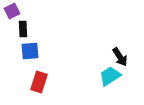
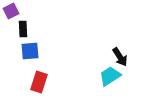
purple square: moved 1 px left
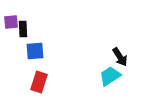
purple square: moved 11 px down; rotated 21 degrees clockwise
blue square: moved 5 px right
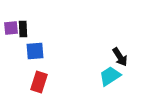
purple square: moved 6 px down
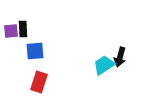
purple square: moved 3 px down
black arrow: rotated 48 degrees clockwise
cyan trapezoid: moved 6 px left, 11 px up
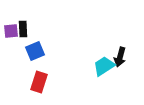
blue square: rotated 18 degrees counterclockwise
cyan trapezoid: moved 1 px down
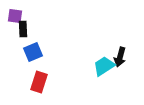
purple square: moved 4 px right, 15 px up; rotated 14 degrees clockwise
blue square: moved 2 px left, 1 px down
